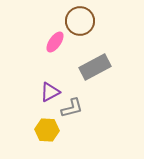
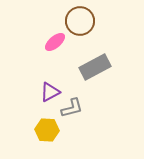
pink ellipse: rotated 15 degrees clockwise
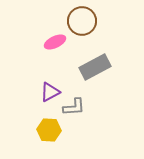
brown circle: moved 2 px right
pink ellipse: rotated 15 degrees clockwise
gray L-shape: moved 2 px right, 1 px up; rotated 10 degrees clockwise
yellow hexagon: moved 2 px right
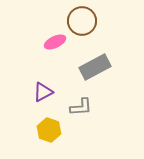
purple triangle: moved 7 px left
gray L-shape: moved 7 px right
yellow hexagon: rotated 15 degrees clockwise
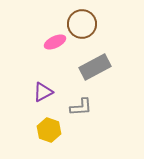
brown circle: moved 3 px down
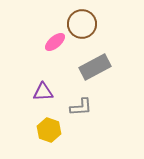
pink ellipse: rotated 15 degrees counterclockwise
purple triangle: rotated 25 degrees clockwise
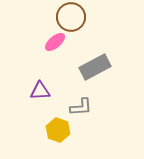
brown circle: moved 11 px left, 7 px up
purple triangle: moved 3 px left, 1 px up
yellow hexagon: moved 9 px right
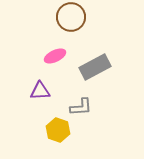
pink ellipse: moved 14 px down; rotated 15 degrees clockwise
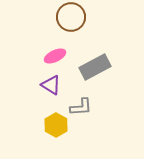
purple triangle: moved 11 px right, 6 px up; rotated 35 degrees clockwise
yellow hexagon: moved 2 px left, 5 px up; rotated 10 degrees clockwise
